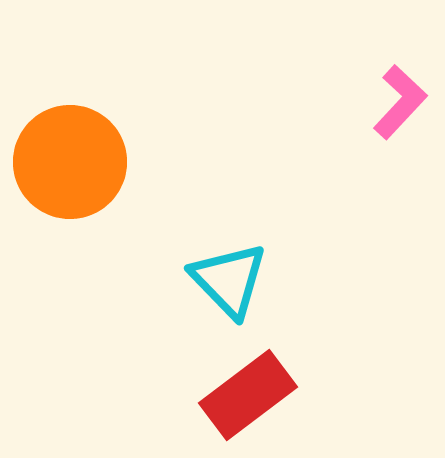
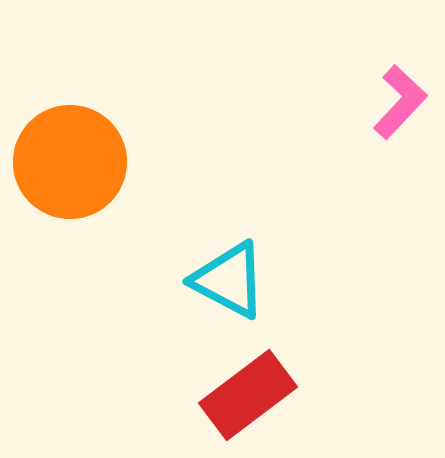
cyan triangle: rotated 18 degrees counterclockwise
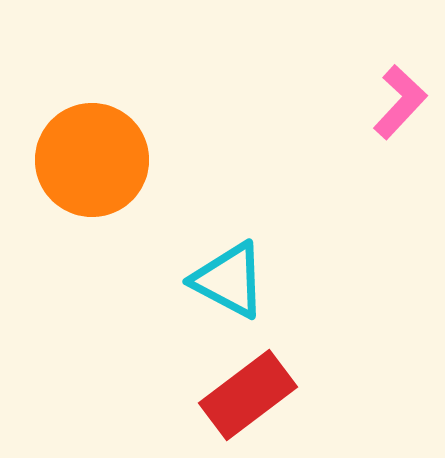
orange circle: moved 22 px right, 2 px up
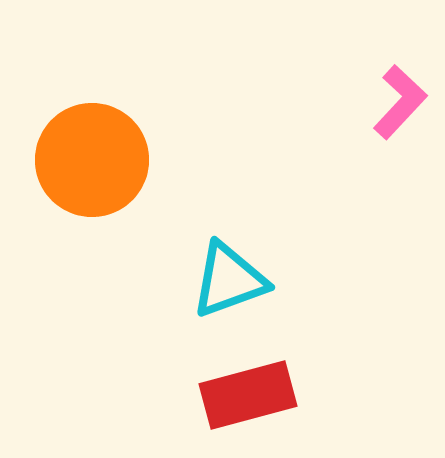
cyan triangle: rotated 48 degrees counterclockwise
red rectangle: rotated 22 degrees clockwise
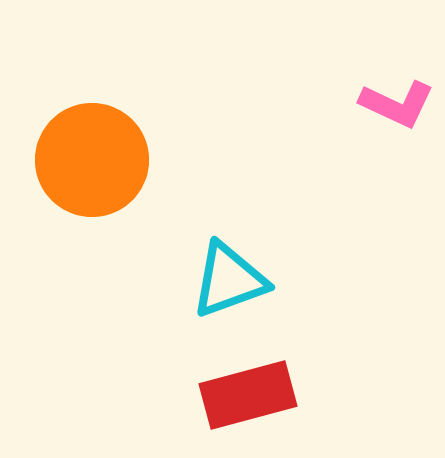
pink L-shape: moved 3 px left, 2 px down; rotated 72 degrees clockwise
